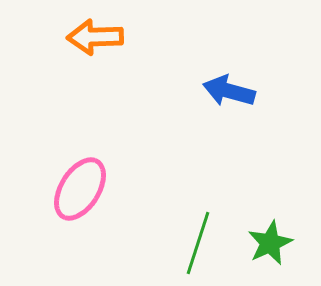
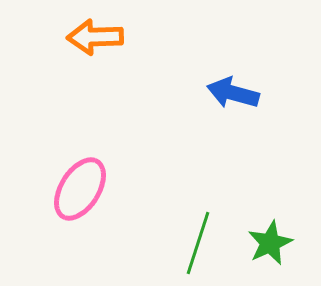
blue arrow: moved 4 px right, 2 px down
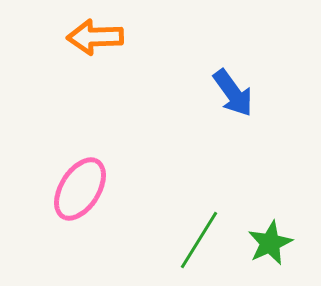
blue arrow: rotated 141 degrees counterclockwise
green line: moved 1 px right, 3 px up; rotated 14 degrees clockwise
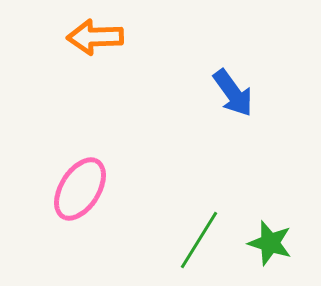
green star: rotated 30 degrees counterclockwise
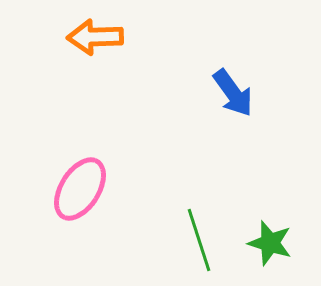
green line: rotated 50 degrees counterclockwise
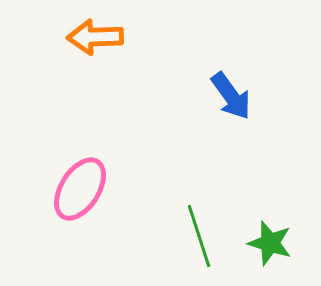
blue arrow: moved 2 px left, 3 px down
green line: moved 4 px up
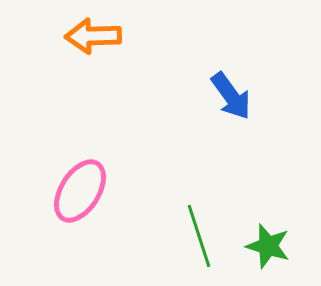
orange arrow: moved 2 px left, 1 px up
pink ellipse: moved 2 px down
green star: moved 2 px left, 3 px down
